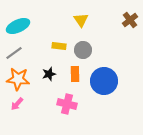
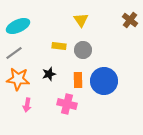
brown cross: rotated 14 degrees counterclockwise
orange rectangle: moved 3 px right, 6 px down
pink arrow: moved 10 px right, 1 px down; rotated 32 degrees counterclockwise
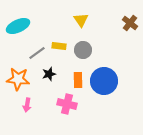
brown cross: moved 3 px down
gray line: moved 23 px right
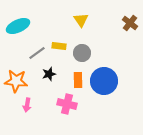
gray circle: moved 1 px left, 3 px down
orange star: moved 2 px left, 2 px down
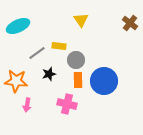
gray circle: moved 6 px left, 7 px down
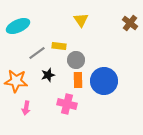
black star: moved 1 px left, 1 px down
pink arrow: moved 1 px left, 3 px down
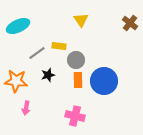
pink cross: moved 8 px right, 12 px down
